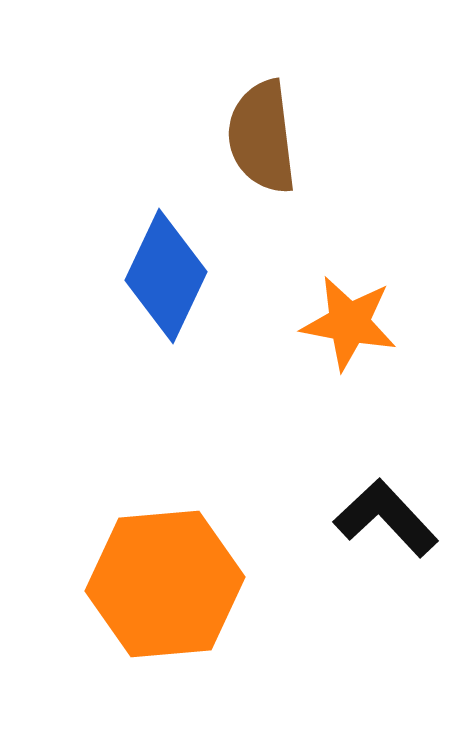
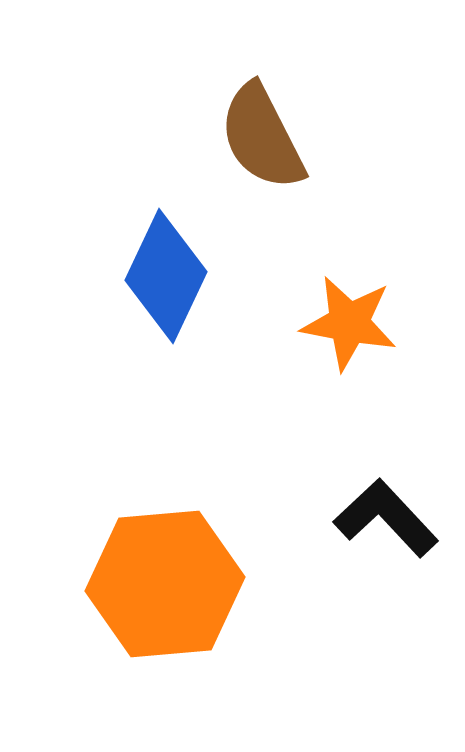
brown semicircle: rotated 20 degrees counterclockwise
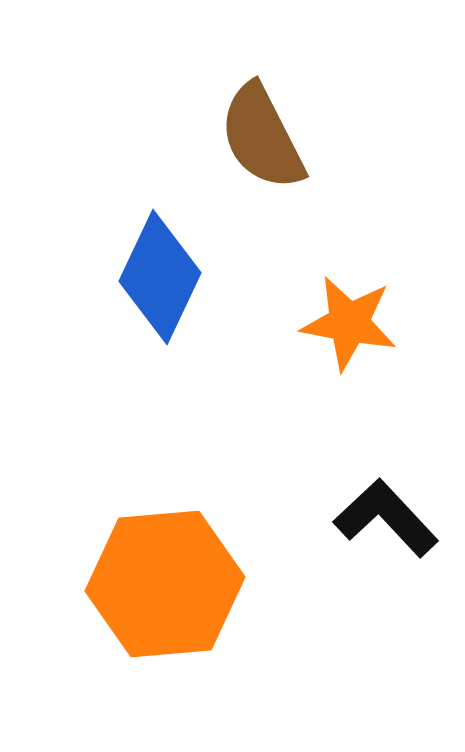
blue diamond: moved 6 px left, 1 px down
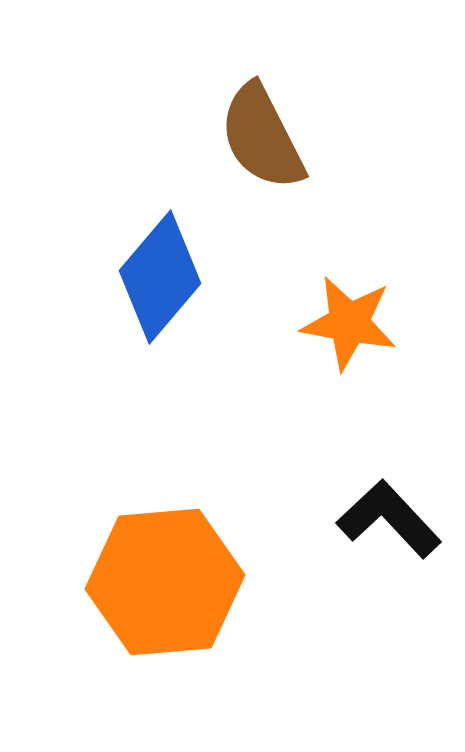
blue diamond: rotated 15 degrees clockwise
black L-shape: moved 3 px right, 1 px down
orange hexagon: moved 2 px up
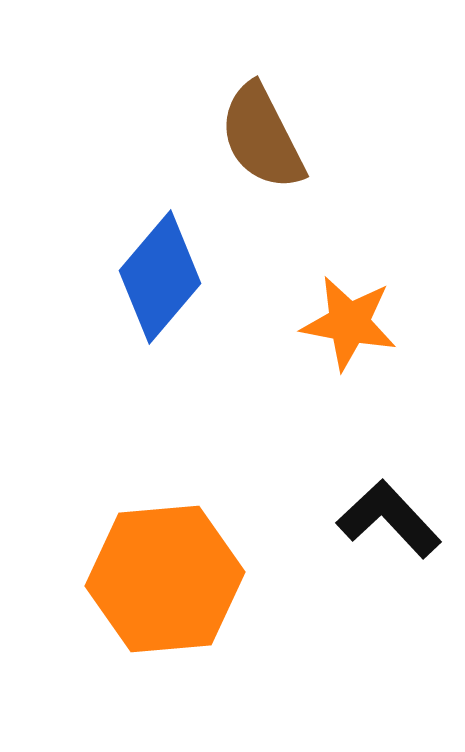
orange hexagon: moved 3 px up
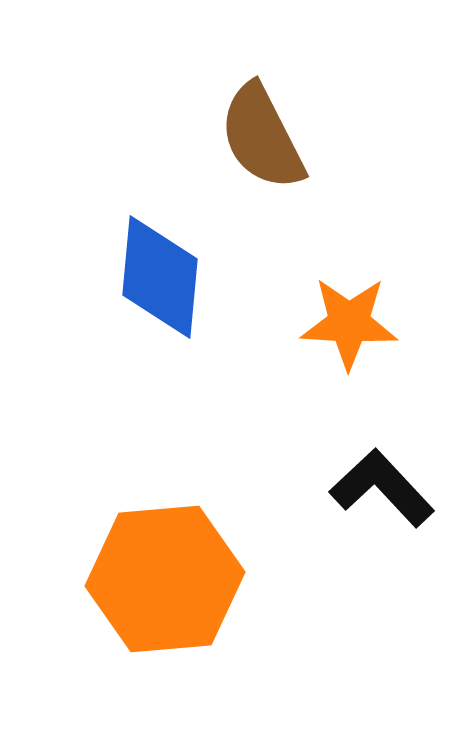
blue diamond: rotated 35 degrees counterclockwise
orange star: rotated 8 degrees counterclockwise
black L-shape: moved 7 px left, 31 px up
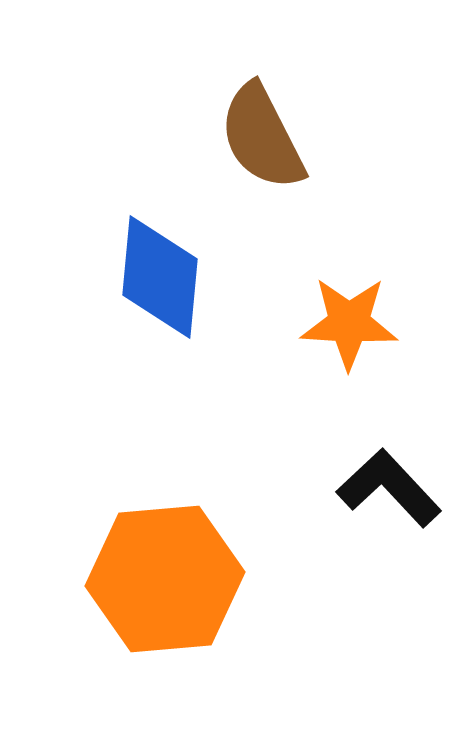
black L-shape: moved 7 px right
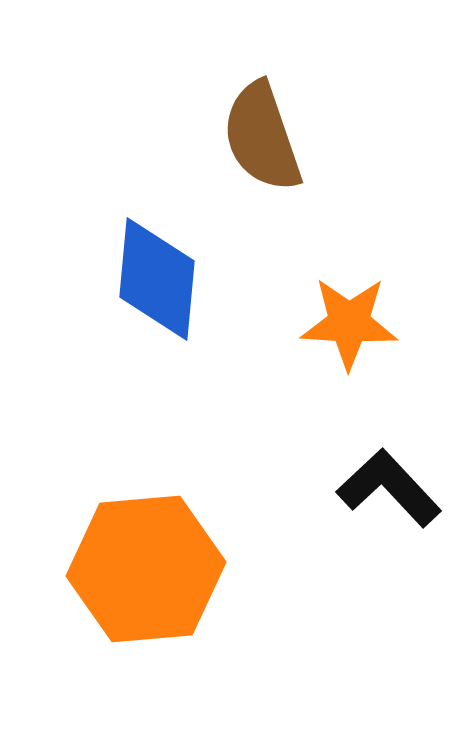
brown semicircle: rotated 8 degrees clockwise
blue diamond: moved 3 px left, 2 px down
orange hexagon: moved 19 px left, 10 px up
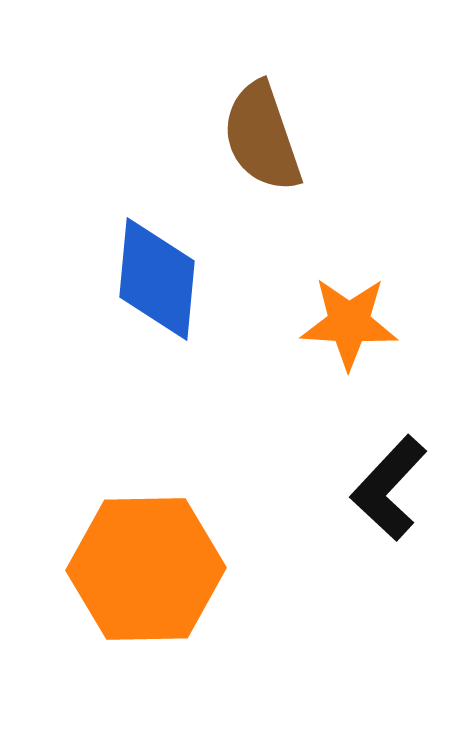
black L-shape: rotated 94 degrees counterclockwise
orange hexagon: rotated 4 degrees clockwise
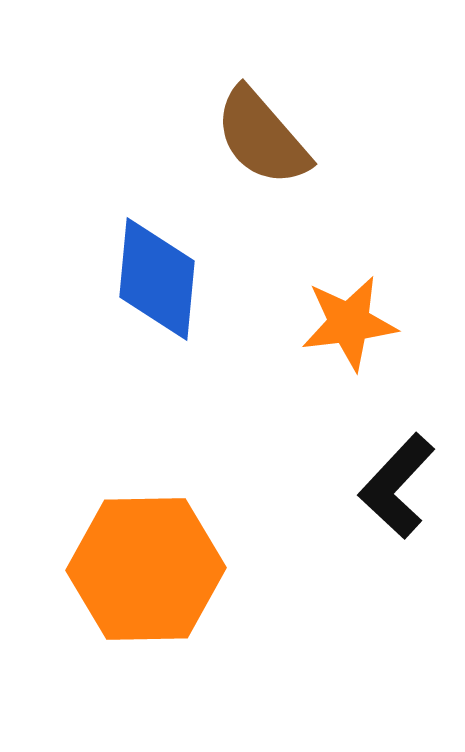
brown semicircle: rotated 22 degrees counterclockwise
orange star: rotated 10 degrees counterclockwise
black L-shape: moved 8 px right, 2 px up
